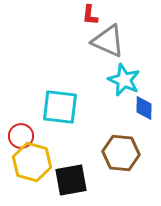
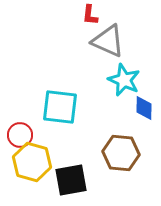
red circle: moved 1 px left, 1 px up
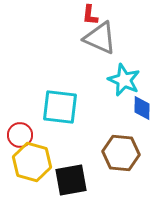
gray triangle: moved 8 px left, 3 px up
blue diamond: moved 2 px left
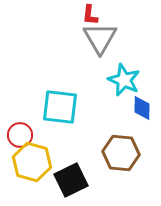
gray triangle: rotated 36 degrees clockwise
black square: rotated 16 degrees counterclockwise
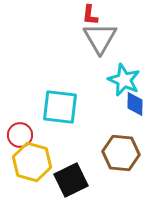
blue diamond: moved 7 px left, 4 px up
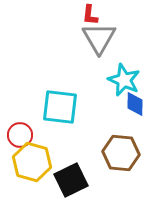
gray triangle: moved 1 px left
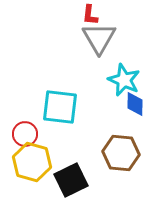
red circle: moved 5 px right, 1 px up
